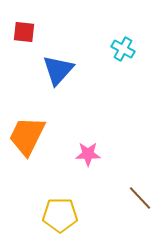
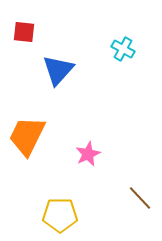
pink star: rotated 25 degrees counterclockwise
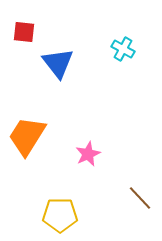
blue triangle: moved 7 px up; rotated 20 degrees counterclockwise
orange trapezoid: rotated 6 degrees clockwise
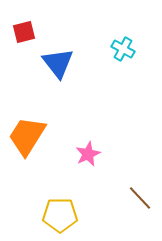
red square: rotated 20 degrees counterclockwise
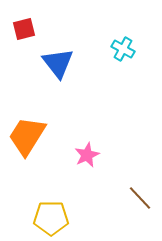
red square: moved 3 px up
pink star: moved 1 px left, 1 px down
yellow pentagon: moved 9 px left, 3 px down
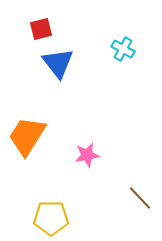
red square: moved 17 px right
pink star: rotated 15 degrees clockwise
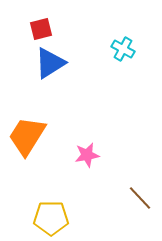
blue triangle: moved 8 px left; rotated 36 degrees clockwise
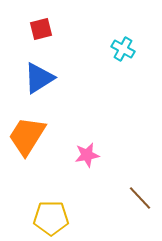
blue triangle: moved 11 px left, 15 px down
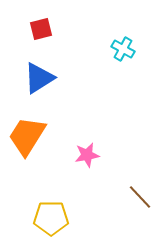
brown line: moved 1 px up
